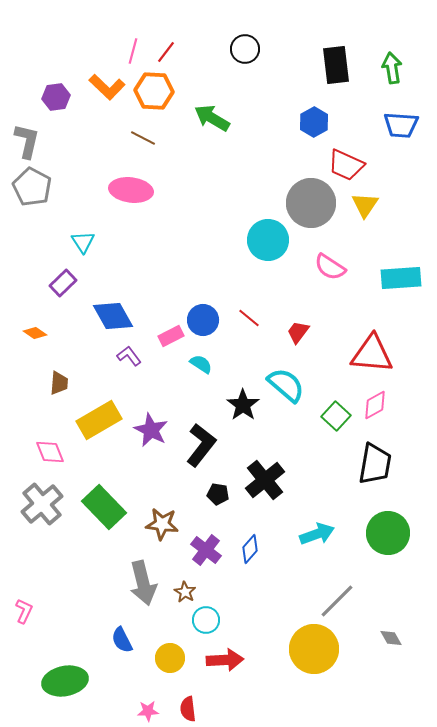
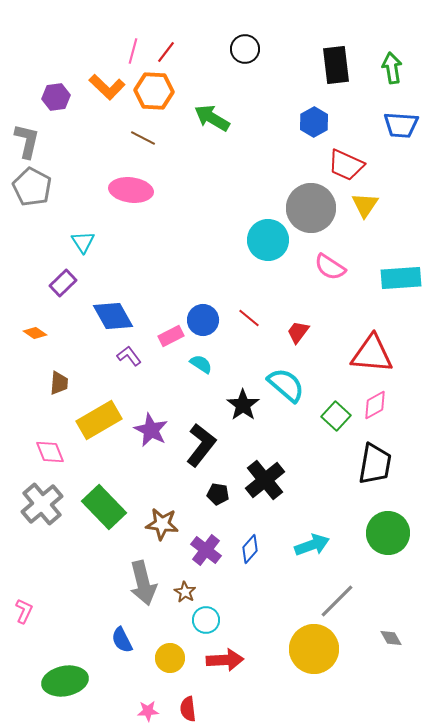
gray circle at (311, 203): moved 5 px down
cyan arrow at (317, 534): moved 5 px left, 11 px down
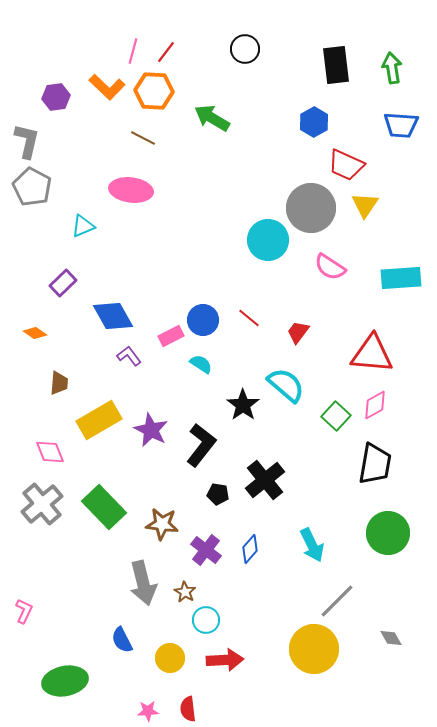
cyan triangle at (83, 242): moved 16 px up; rotated 40 degrees clockwise
cyan arrow at (312, 545): rotated 84 degrees clockwise
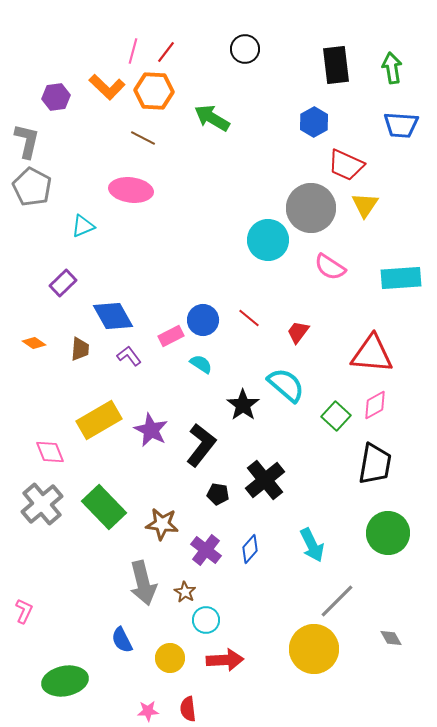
orange diamond at (35, 333): moved 1 px left, 10 px down
brown trapezoid at (59, 383): moved 21 px right, 34 px up
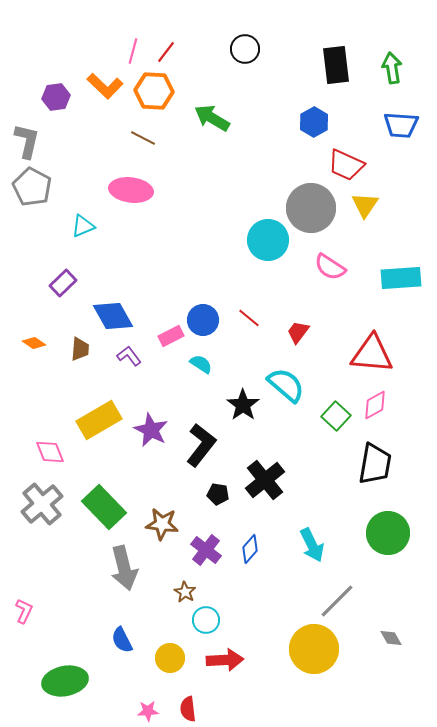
orange L-shape at (107, 87): moved 2 px left, 1 px up
gray arrow at (143, 583): moved 19 px left, 15 px up
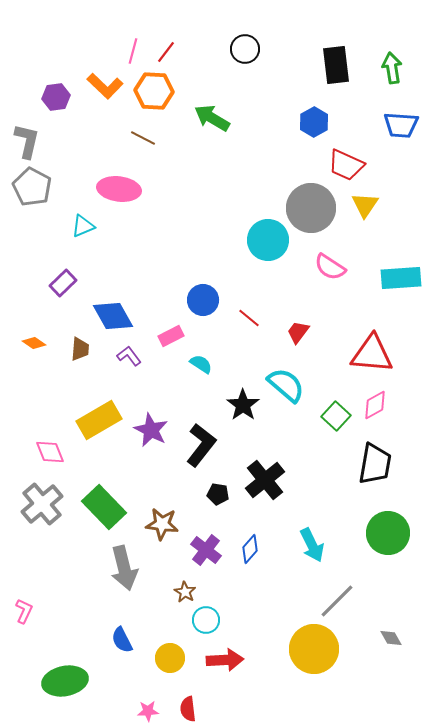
pink ellipse at (131, 190): moved 12 px left, 1 px up
blue circle at (203, 320): moved 20 px up
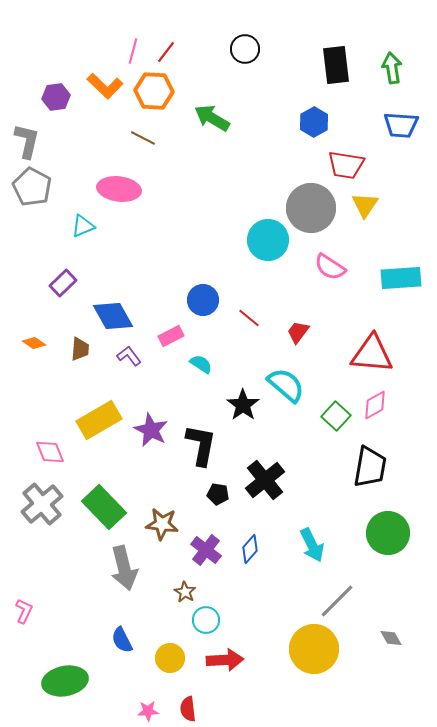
red trapezoid at (346, 165): rotated 15 degrees counterclockwise
black L-shape at (201, 445): rotated 27 degrees counterclockwise
black trapezoid at (375, 464): moved 5 px left, 3 px down
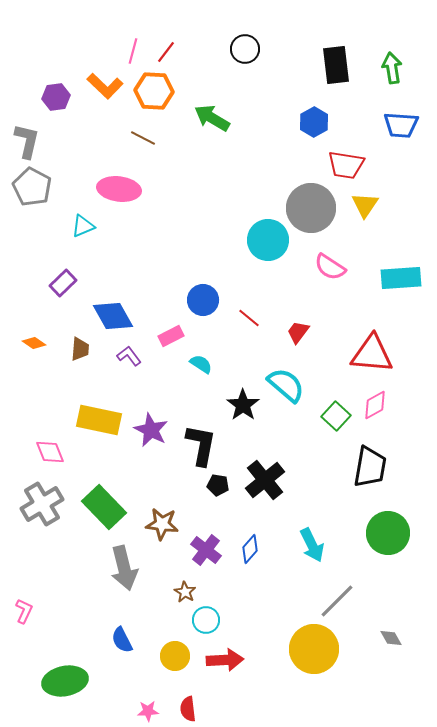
yellow rectangle at (99, 420): rotated 42 degrees clockwise
black pentagon at (218, 494): moved 9 px up
gray cross at (42, 504): rotated 9 degrees clockwise
yellow circle at (170, 658): moved 5 px right, 2 px up
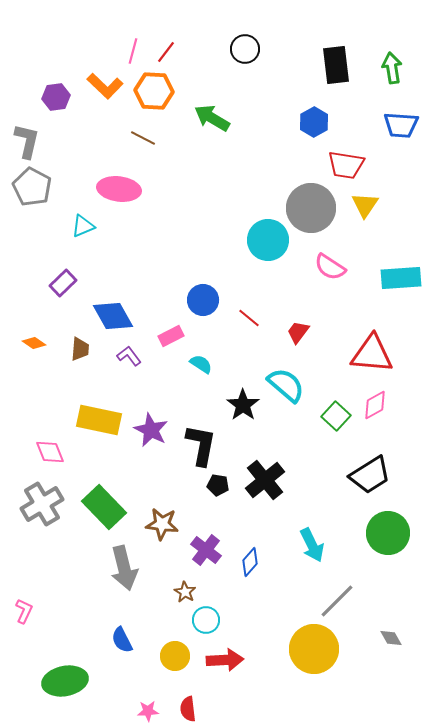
black trapezoid at (370, 467): moved 8 px down; rotated 48 degrees clockwise
blue diamond at (250, 549): moved 13 px down
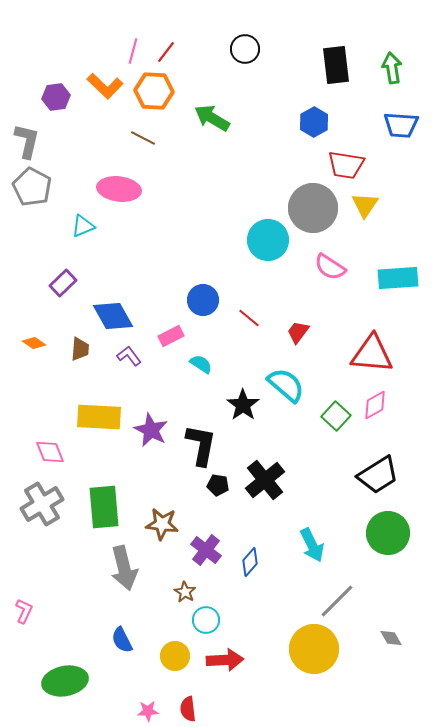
gray circle at (311, 208): moved 2 px right
cyan rectangle at (401, 278): moved 3 px left
yellow rectangle at (99, 420): moved 3 px up; rotated 9 degrees counterclockwise
black trapezoid at (370, 475): moved 8 px right
green rectangle at (104, 507): rotated 39 degrees clockwise
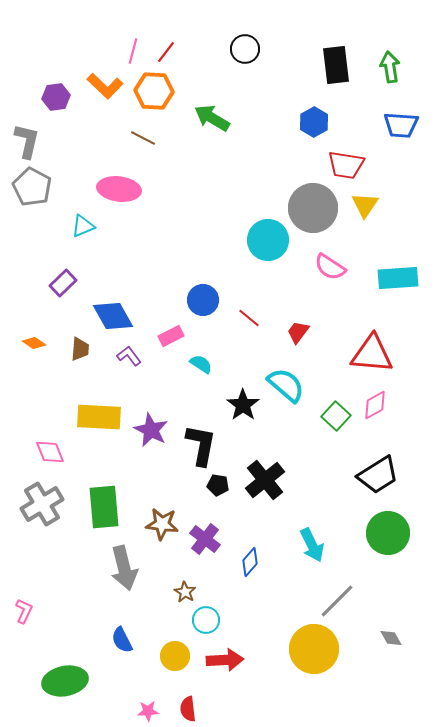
green arrow at (392, 68): moved 2 px left, 1 px up
purple cross at (206, 550): moved 1 px left, 11 px up
